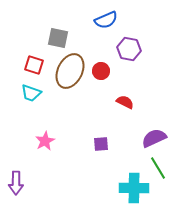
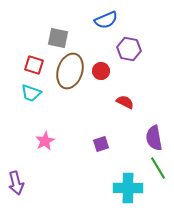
brown ellipse: rotated 8 degrees counterclockwise
purple semicircle: rotated 75 degrees counterclockwise
purple square: rotated 14 degrees counterclockwise
purple arrow: rotated 15 degrees counterclockwise
cyan cross: moved 6 px left
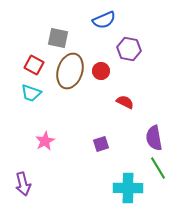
blue semicircle: moved 2 px left
red square: rotated 12 degrees clockwise
purple arrow: moved 7 px right, 1 px down
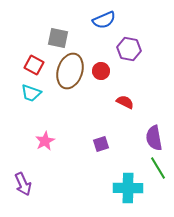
purple arrow: rotated 10 degrees counterclockwise
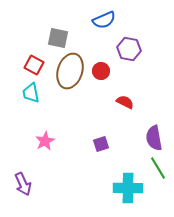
cyan trapezoid: rotated 60 degrees clockwise
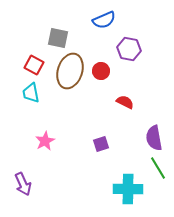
cyan cross: moved 1 px down
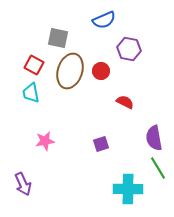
pink star: rotated 18 degrees clockwise
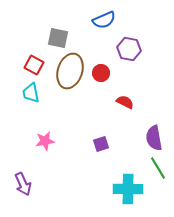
red circle: moved 2 px down
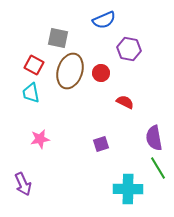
pink star: moved 5 px left, 2 px up
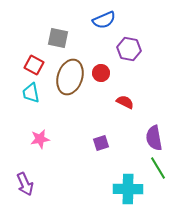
brown ellipse: moved 6 px down
purple square: moved 1 px up
purple arrow: moved 2 px right
